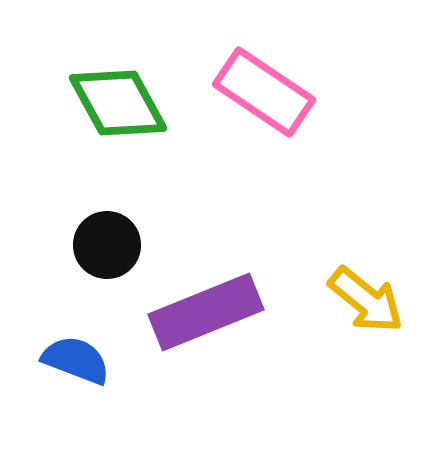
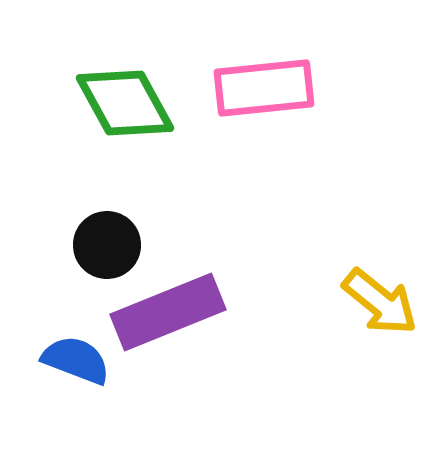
pink rectangle: moved 4 px up; rotated 40 degrees counterclockwise
green diamond: moved 7 px right
yellow arrow: moved 14 px right, 2 px down
purple rectangle: moved 38 px left
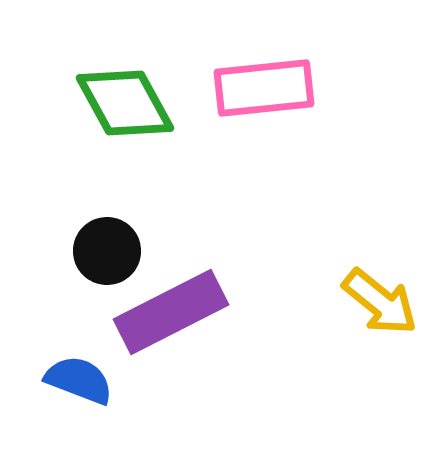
black circle: moved 6 px down
purple rectangle: moved 3 px right; rotated 5 degrees counterclockwise
blue semicircle: moved 3 px right, 20 px down
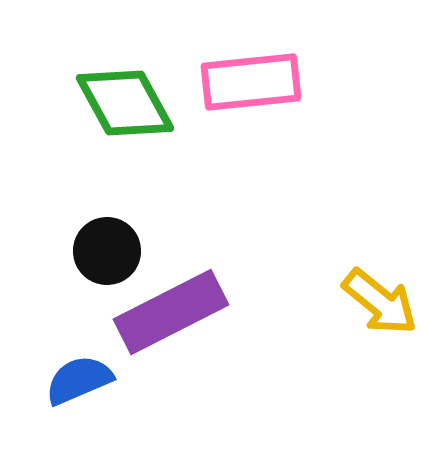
pink rectangle: moved 13 px left, 6 px up
blue semicircle: rotated 44 degrees counterclockwise
